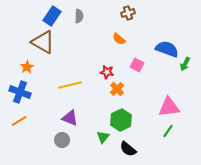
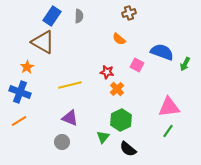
brown cross: moved 1 px right
blue semicircle: moved 5 px left, 3 px down
gray circle: moved 2 px down
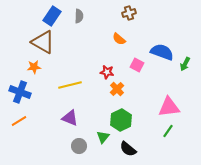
orange star: moved 7 px right; rotated 24 degrees clockwise
gray circle: moved 17 px right, 4 px down
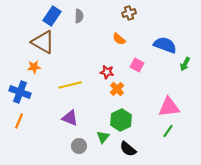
blue semicircle: moved 3 px right, 7 px up
orange line: rotated 35 degrees counterclockwise
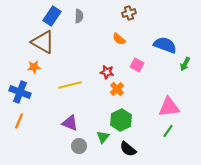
purple triangle: moved 5 px down
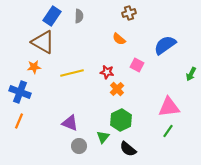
blue semicircle: rotated 55 degrees counterclockwise
green arrow: moved 6 px right, 10 px down
yellow line: moved 2 px right, 12 px up
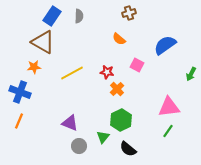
yellow line: rotated 15 degrees counterclockwise
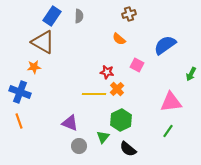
brown cross: moved 1 px down
yellow line: moved 22 px right, 21 px down; rotated 30 degrees clockwise
pink triangle: moved 2 px right, 5 px up
orange line: rotated 42 degrees counterclockwise
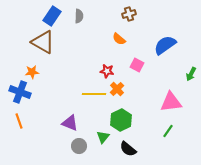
orange star: moved 2 px left, 5 px down
red star: moved 1 px up
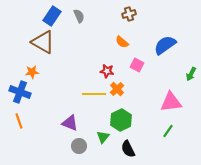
gray semicircle: rotated 24 degrees counterclockwise
orange semicircle: moved 3 px right, 3 px down
black semicircle: rotated 24 degrees clockwise
